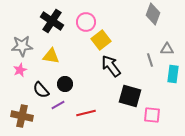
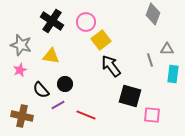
gray star: moved 1 px left, 1 px up; rotated 20 degrees clockwise
red line: moved 2 px down; rotated 36 degrees clockwise
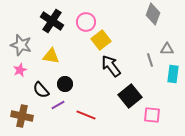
black square: rotated 35 degrees clockwise
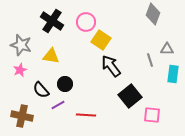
yellow square: rotated 18 degrees counterclockwise
red line: rotated 18 degrees counterclockwise
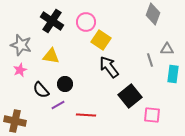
black arrow: moved 2 px left, 1 px down
brown cross: moved 7 px left, 5 px down
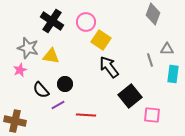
gray star: moved 7 px right, 3 px down
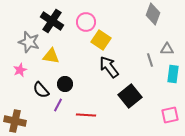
gray star: moved 1 px right, 6 px up
purple line: rotated 32 degrees counterclockwise
pink square: moved 18 px right; rotated 18 degrees counterclockwise
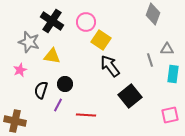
yellow triangle: moved 1 px right
black arrow: moved 1 px right, 1 px up
black semicircle: rotated 60 degrees clockwise
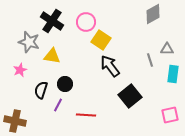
gray diamond: rotated 40 degrees clockwise
